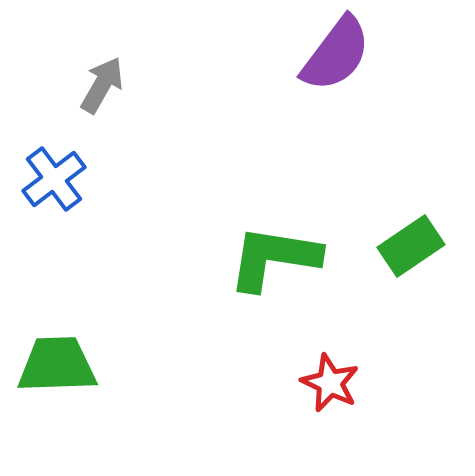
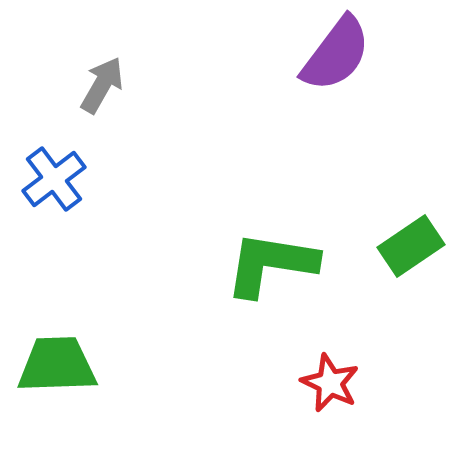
green L-shape: moved 3 px left, 6 px down
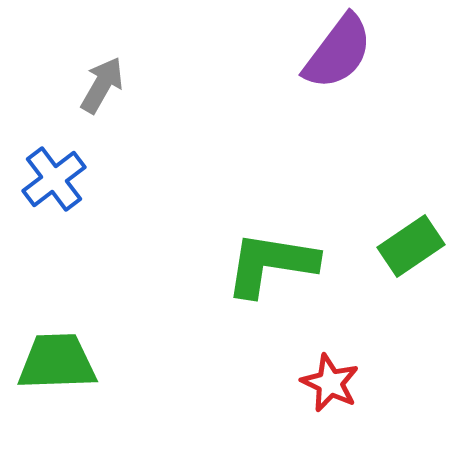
purple semicircle: moved 2 px right, 2 px up
green trapezoid: moved 3 px up
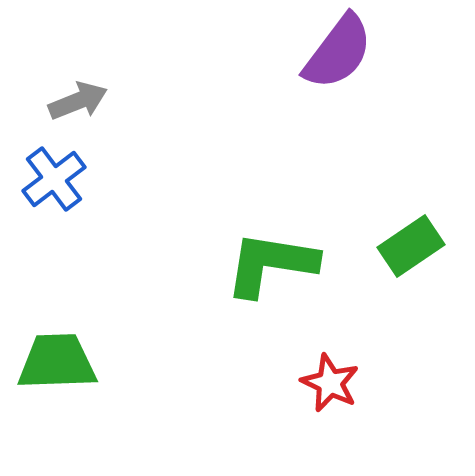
gray arrow: moved 24 px left, 16 px down; rotated 38 degrees clockwise
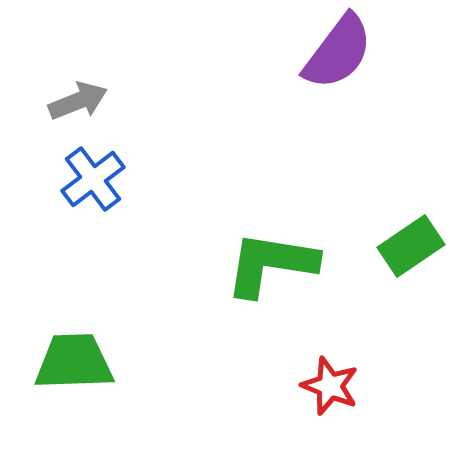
blue cross: moved 39 px right
green trapezoid: moved 17 px right
red star: moved 3 px down; rotated 4 degrees counterclockwise
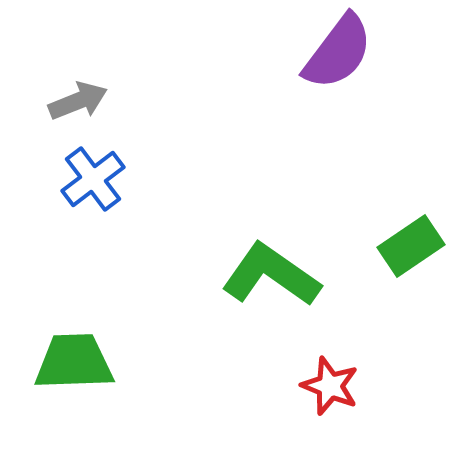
green L-shape: moved 11 px down; rotated 26 degrees clockwise
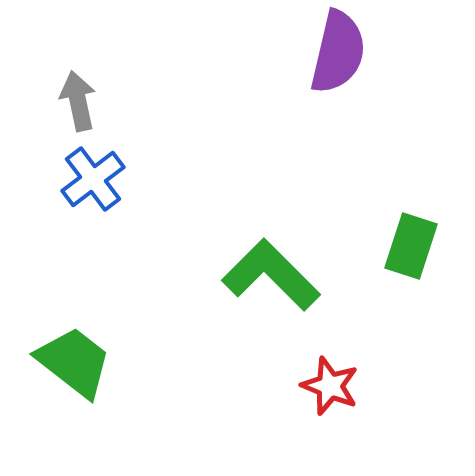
purple semicircle: rotated 24 degrees counterclockwise
gray arrow: rotated 80 degrees counterclockwise
green rectangle: rotated 38 degrees counterclockwise
green L-shape: rotated 10 degrees clockwise
green trapezoid: rotated 40 degrees clockwise
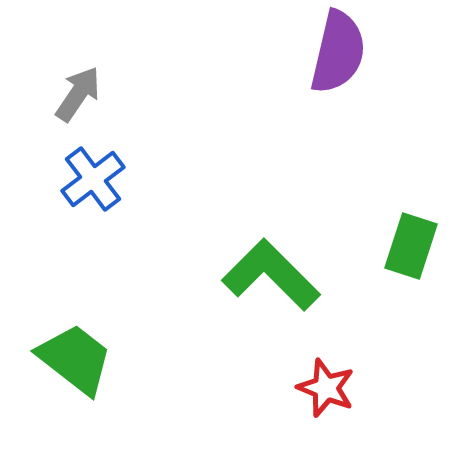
gray arrow: moved 7 px up; rotated 46 degrees clockwise
green trapezoid: moved 1 px right, 3 px up
red star: moved 4 px left, 2 px down
